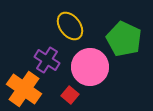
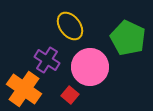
green pentagon: moved 4 px right, 1 px up
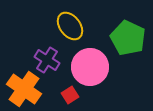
red square: rotated 18 degrees clockwise
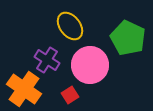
pink circle: moved 2 px up
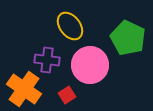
purple cross: rotated 25 degrees counterclockwise
red square: moved 3 px left
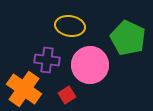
yellow ellipse: rotated 44 degrees counterclockwise
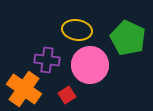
yellow ellipse: moved 7 px right, 4 px down
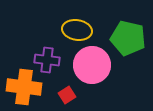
green pentagon: rotated 12 degrees counterclockwise
pink circle: moved 2 px right
orange cross: moved 2 px up; rotated 28 degrees counterclockwise
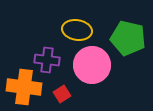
red square: moved 5 px left, 1 px up
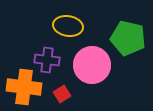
yellow ellipse: moved 9 px left, 4 px up
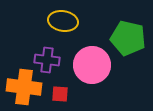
yellow ellipse: moved 5 px left, 5 px up
red square: moved 2 px left; rotated 36 degrees clockwise
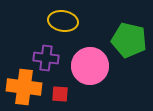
green pentagon: moved 1 px right, 2 px down
purple cross: moved 1 px left, 2 px up
pink circle: moved 2 px left, 1 px down
